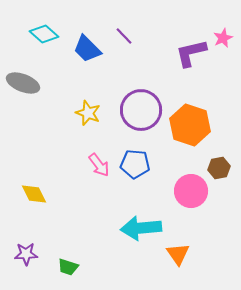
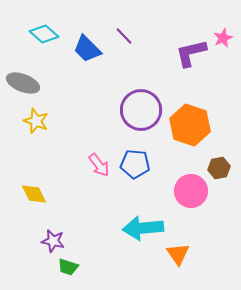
yellow star: moved 52 px left, 8 px down
cyan arrow: moved 2 px right
purple star: moved 27 px right, 13 px up; rotated 15 degrees clockwise
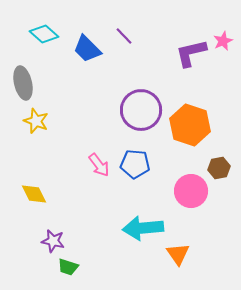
pink star: moved 3 px down
gray ellipse: rotated 56 degrees clockwise
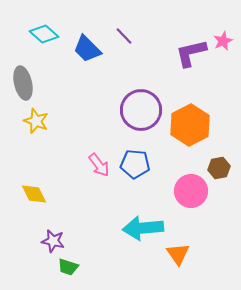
orange hexagon: rotated 15 degrees clockwise
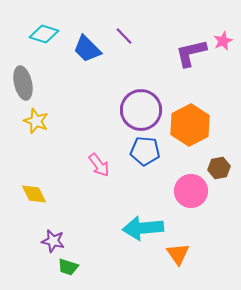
cyan diamond: rotated 24 degrees counterclockwise
blue pentagon: moved 10 px right, 13 px up
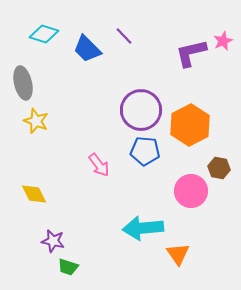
brown hexagon: rotated 20 degrees clockwise
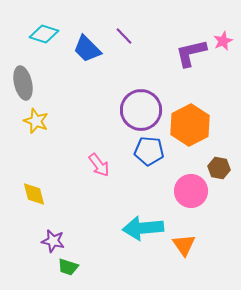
blue pentagon: moved 4 px right
yellow diamond: rotated 12 degrees clockwise
orange triangle: moved 6 px right, 9 px up
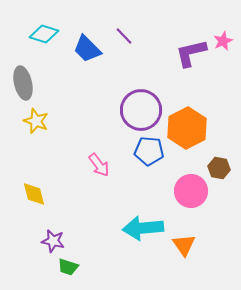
orange hexagon: moved 3 px left, 3 px down
